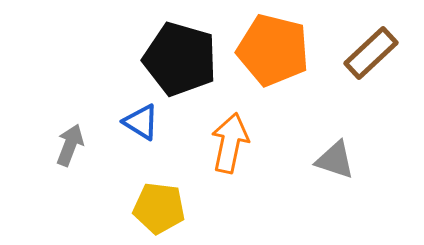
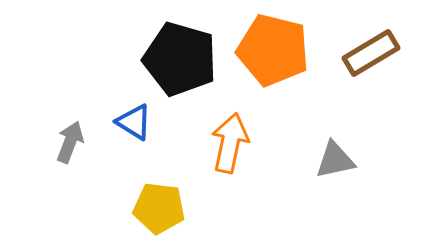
brown rectangle: rotated 12 degrees clockwise
blue triangle: moved 7 px left
gray arrow: moved 3 px up
gray triangle: rotated 30 degrees counterclockwise
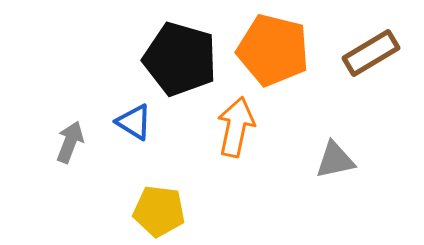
orange arrow: moved 6 px right, 16 px up
yellow pentagon: moved 3 px down
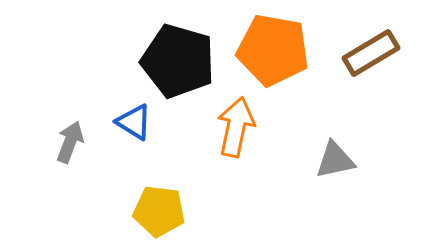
orange pentagon: rotated 4 degrees counterclockwise
black pentagon: moved 2 px left, 2 px down
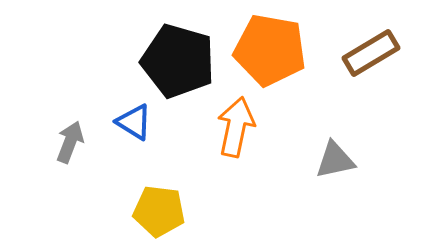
orange pentagon: moved 3 px left
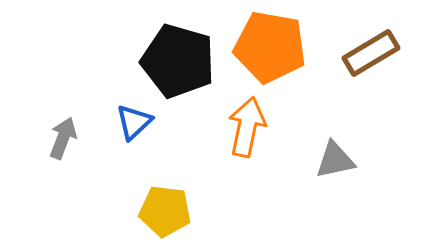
orange pentagon: moved 3 px up
blue triangle: rotated 45 degrees clockwise
orange arrow: moved 11 px right
gray arrow: moved 7 px left, 4 px up
yellow pentagon: moved 6 px right
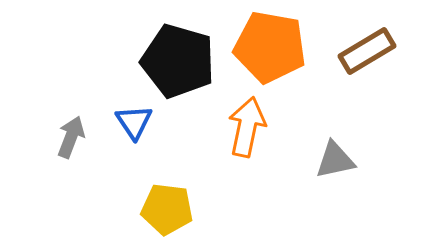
brown rectangle: moved 4 px left, 2 px up
blue triangle: rotated 21 degrees counterclockwise
gray arrow: moved 8 px right, 1 px up
yellow pentagon: moved 2 px right, 2 px up
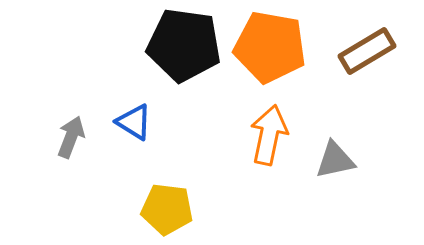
black pentagon: moved 6 px right, 16 px up; rotated 8 degrees counterclockwise
blue triangle: rotated 24 degrees counterclockwise
orange arrow: moved 22 px right, 8 px down
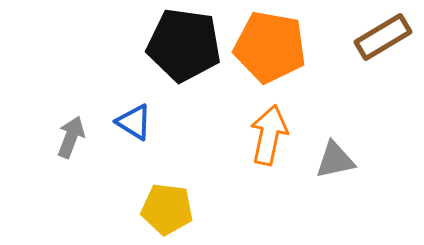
brown rectangle: moved 16 px right, 14 px up
